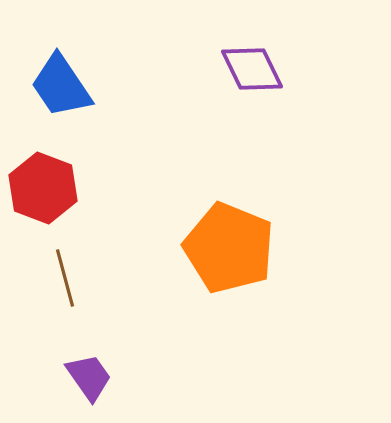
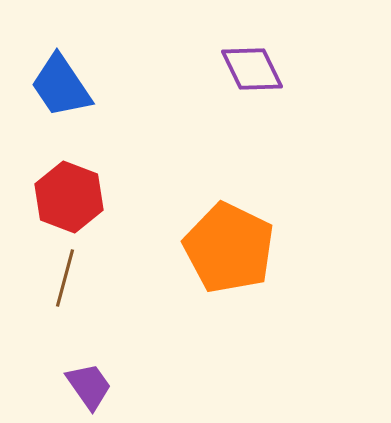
red hexagon: moved 26 px right, 9 px down
orange pentagon: rotated 4 degrees clockwise
brown line: rotated 30 degrees clockwise
purple trapezoid: moved 9 px down
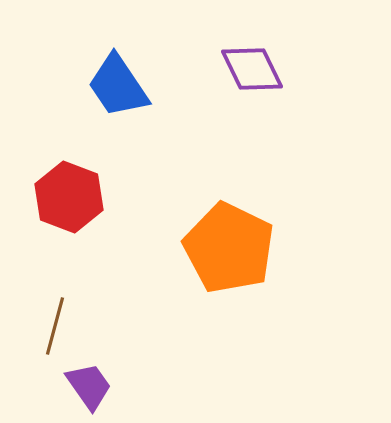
blue trapezoid: moved 57 px right
brown line: moved 10 px left, 48 px down
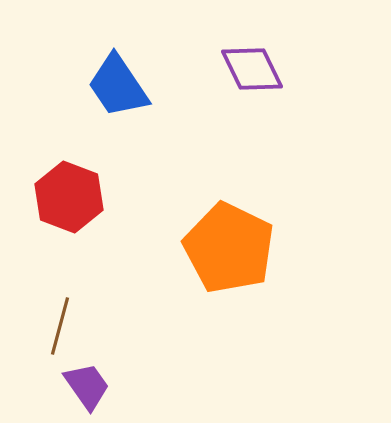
brown line: moved 5 px right
purple trapezoid: moved 2 px left
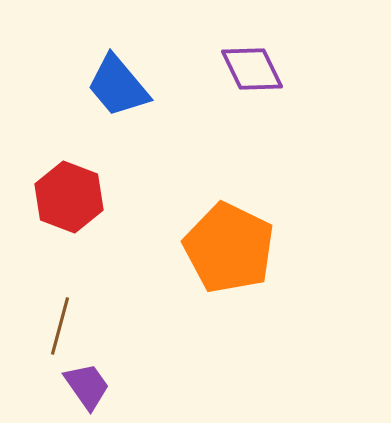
blue trapezoid: rotated 6 degrees counterclockwise
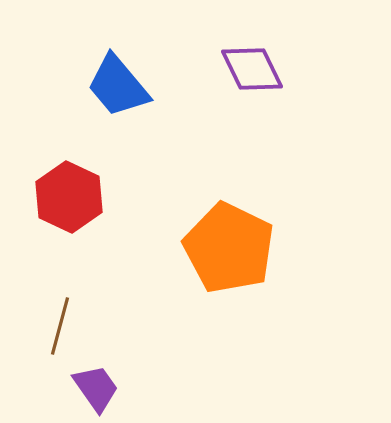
red hexagon: rotated 4 degrees clockwise
purple trapezoid: moved 9 px right, 2 px down
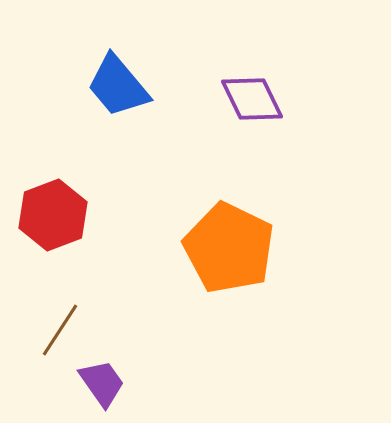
purple diamond: moved 30 px down
red hexagon: moved 16 px left, 18 px down; rotated 14 degrees clockwise
brown line: moved 4 px down; rotated 18 degrees clockwise
purple trapezoid: moved 6 px right, 5 px up
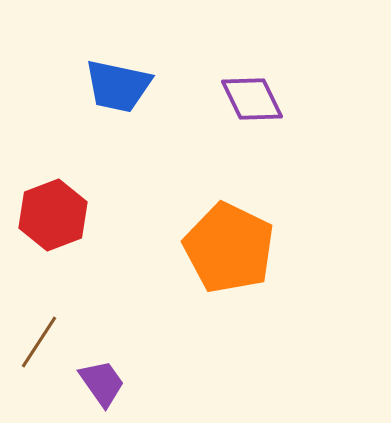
blue trapezoid: rotated 38 degrees counterclockwise
brown line: moved 21 px left, 12 px down
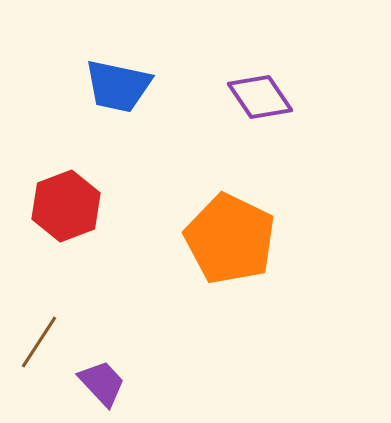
purple diamond: moved 8 px right, 2 px up; rotated 8 degrees counterclockwise
red hexagon: moved 13 px right, 9 px up
orange pentagon: moved 1 px right, 9 px up
purple trapezoid: rotated 8 degrees counterclockwise
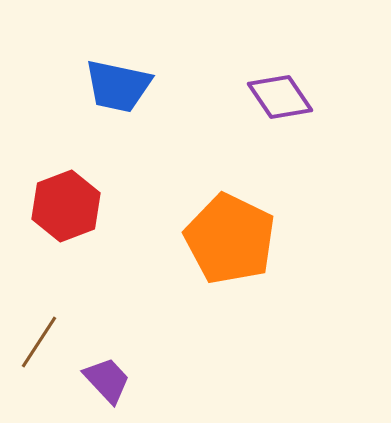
purple diamond: moved 20 px right
purple trapezoid: moved 5 px right, 3 px up
